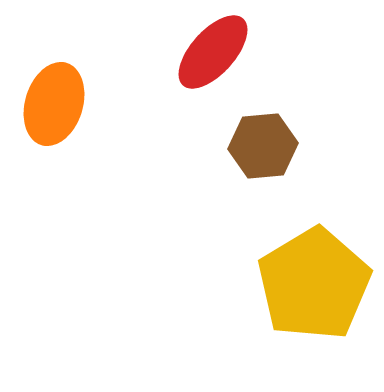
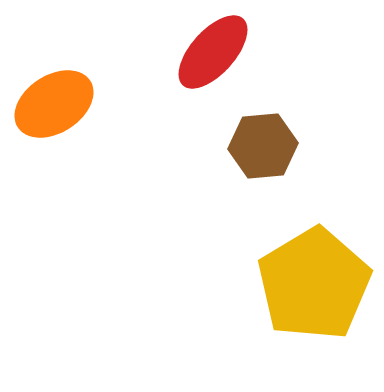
orange ellipse: rotated 40 degrees clockwise
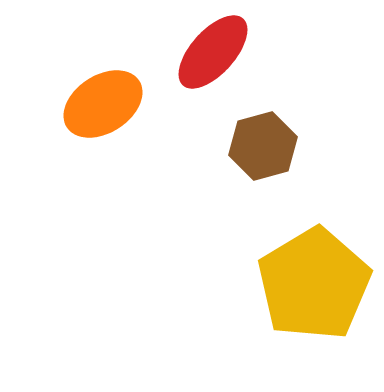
orange ellipse: moved 49 px right
brown hexagon: rotated 10 degrees counterclockwise
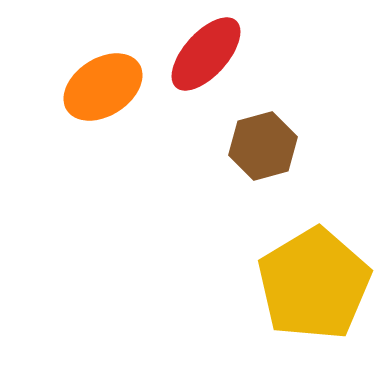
red ellipse: moved 7 px left, 2 px down
orange ellipse: moved 17 px up
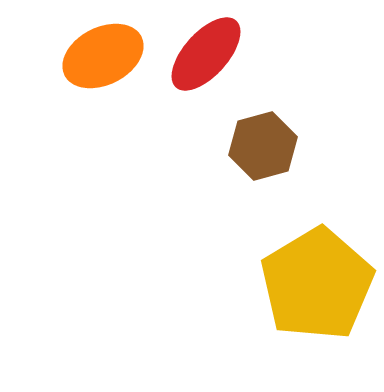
orange ellipse: moved 31 px up; rotated 6 degrees clockwise
yellow pentagon: moved 3 px right
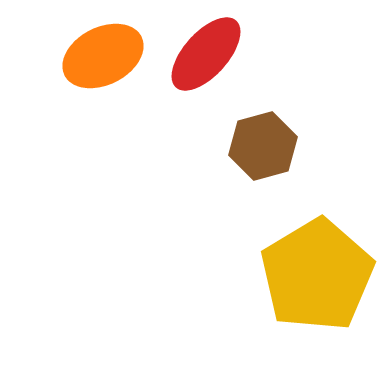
yellow pentagon: moved 9 px up
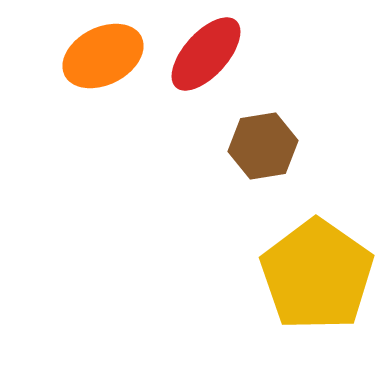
brown hexagon: rotated 6 degrees clockwise
yellow pentagon: rotated 6 degrees counterclockwise
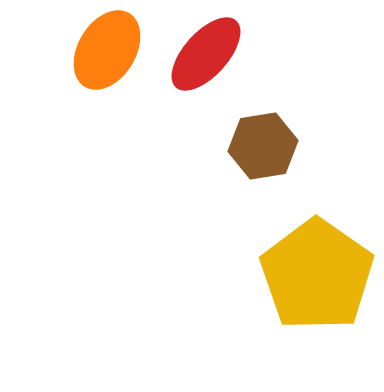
orange ellipse: moved 4 px right, 6 px up; rotated 32 degrees counterclockwise
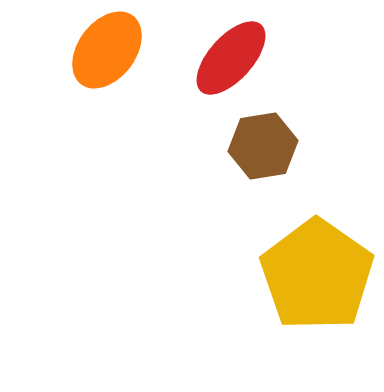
orange ellipse: rotated 6 degrees clockwise
red ellipse: moved 25 px right, 4 px down
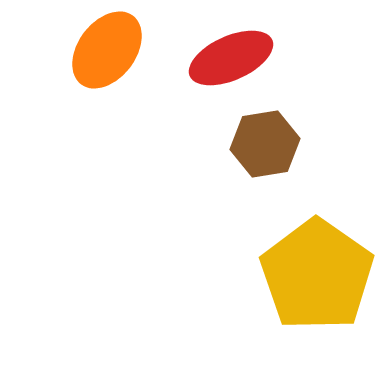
red ellipse: rotated 24 degrees clockwise
brown hexagon: moved 2 px right, 2 px up
